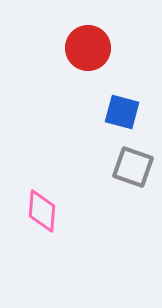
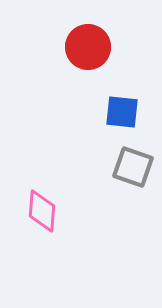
red circle: moved 1 px up
blue square: rotated 9 degrees counterclockwise
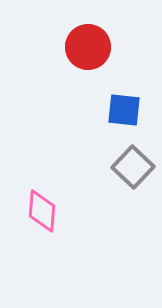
blue square: moved 2 px right, 2 px up
gray square: rotated 24 degrees clockwise
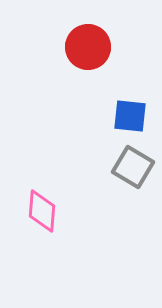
blue square: moved 6 px right, 6 px down
gray square: rotated 12 degrees counterclockwise
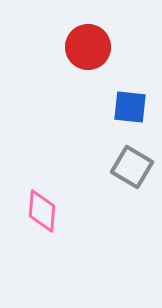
blue square: moved 9 px up
gray square: moved 1 px left
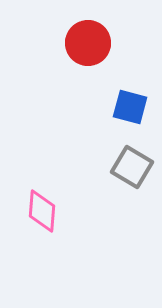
red circle: moved 4 px up
blue square: rotated 9 degrees clockwise
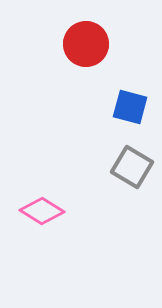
red circle: moved 2 px left, 1 px down
pink diamond: rotated 63 degrees counterclockwise
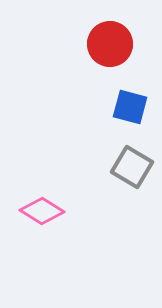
red circle: moved 24 px right
